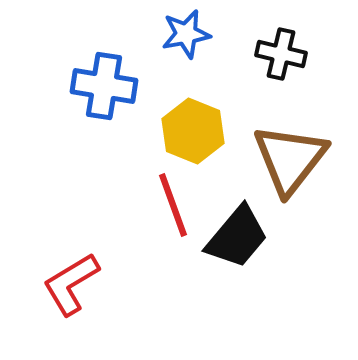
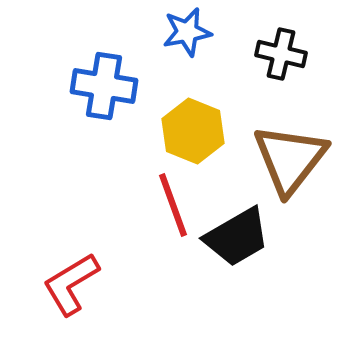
blue star: moved 1 px right, 2 px up
black trapezoid: rotated 20 degrees clockwise
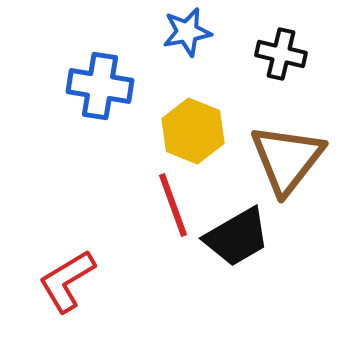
blue cross: moved 4 px left
brown triangle: moved 3 px left
red L-shape: moved 4 px left, 3 px up
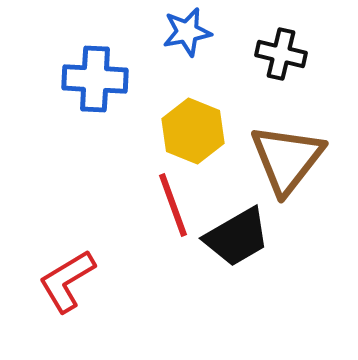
blue cross: moved 5 px left, 7 px up; rotated 6 degrees counterclockwise
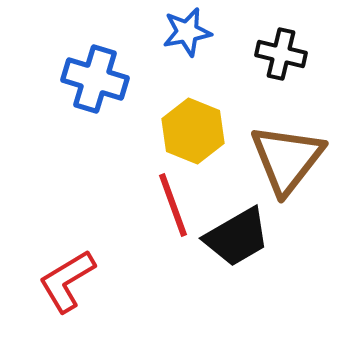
blue cross: rotated 14 degrees clockwise
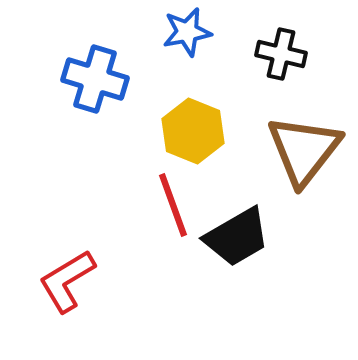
brown triangle: moved 17 px right, 9 px up
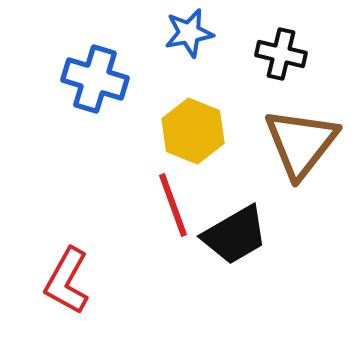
blue star: moved 2 px right, 1 px down
brown triangle: moved 3 px left, 7 px up
black trapezoid: moved 2 px left, 2 px up
red L-shape: rotated 30 degrees counterclockwise
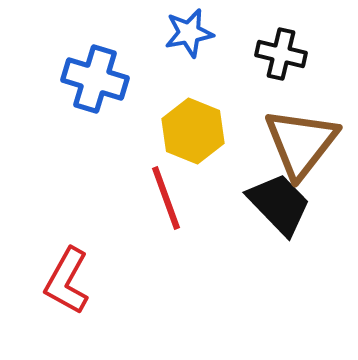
red line: moved 7 px left, 7 px up
black trapezoid: moved 44 px right, 31 px up; rotated 104 degrees counterclockwise
